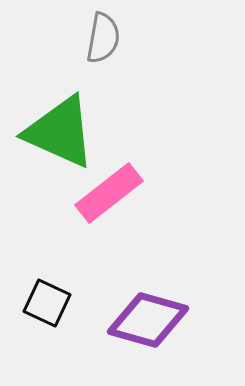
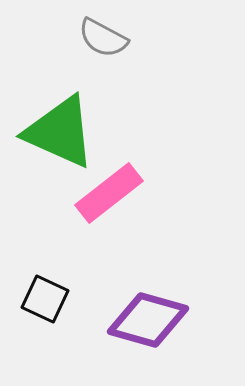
gray semicircle: rotated 108 degrees clockwise
black square: moved 2 px left, 4 px up
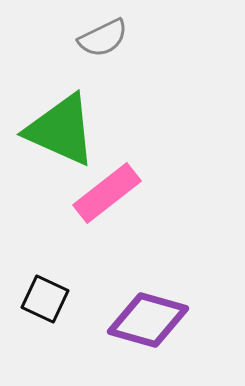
gray semicircle: rotated 54 degrees counterclockwise
green triangle: moved 1 px right, 2 px up
pink rectangle: moved 2 px left
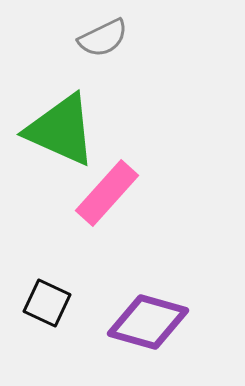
pink rectangle: rotated 10 degrees counterclockwise
black square: moved 2 px right, 4 px down
purple diamond: moved 2 px down
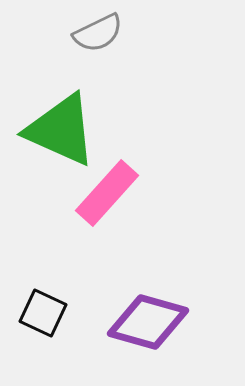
gray semicircle: moved 5 px left, 5 px up
black square: moved 4 px left, 10 px down
